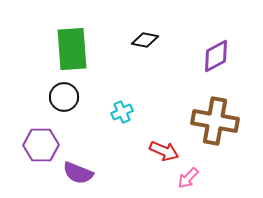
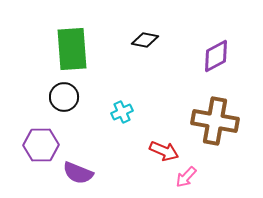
pink arrow: moved 2 px left, 1 px up
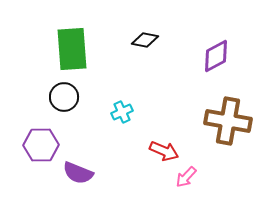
brown cross: moved 13 px right
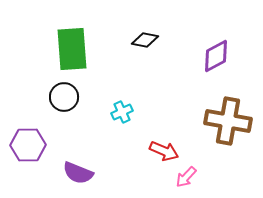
purple hexagon: moved 13 px left
